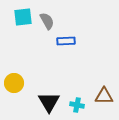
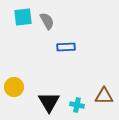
blue rectangle: moved 6 px down
yellow circle: moved 4 px down
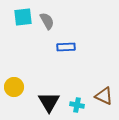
brown triangle: rotated 24 degrees clockwise
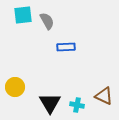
cyan square: moved 2 px up
yellow circle: moved 1 px right
black triangle: moved 1 px right, 1 px down
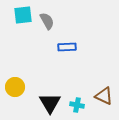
blue rectangle: moved 1 px right
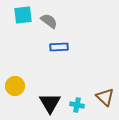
gray semicircle: moved 2 px right; rotated 24 degrees counterclockwise
blue rectangle: moved 8 px left
yellow circle: moved 1 px up
brown triangle: moved 1 px right, 1 px down; rotated 18 degrees clockwise
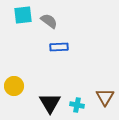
yellow circle: moved 1 px left
brown triangle: rotated 18 degrees clockwise
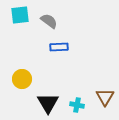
cyan square: moved 3 px left
yellow circle: moved 8 px right, 7 px up
black triangle: moved 2 px left
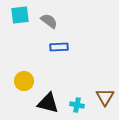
yellow circle: moved 2 px right, 2 px down
black triangle: rotated 45 degrees counterclockwise
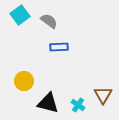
cyan square: rotated 30 degrees counterclockwise
brown triangle: moved 2 px left, 2 px up
cyan cross: moved 1 px right; rotated 24 degrees clockwise
